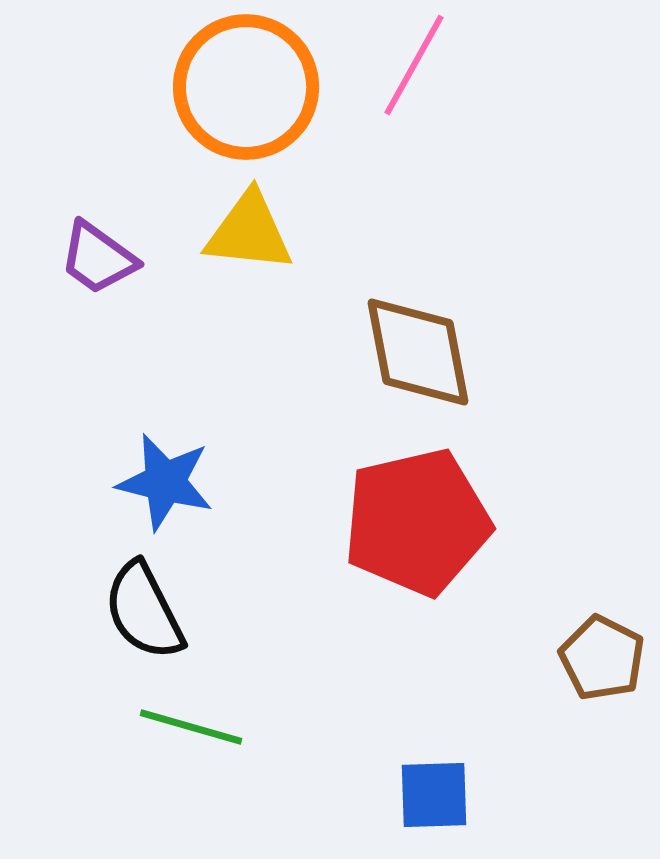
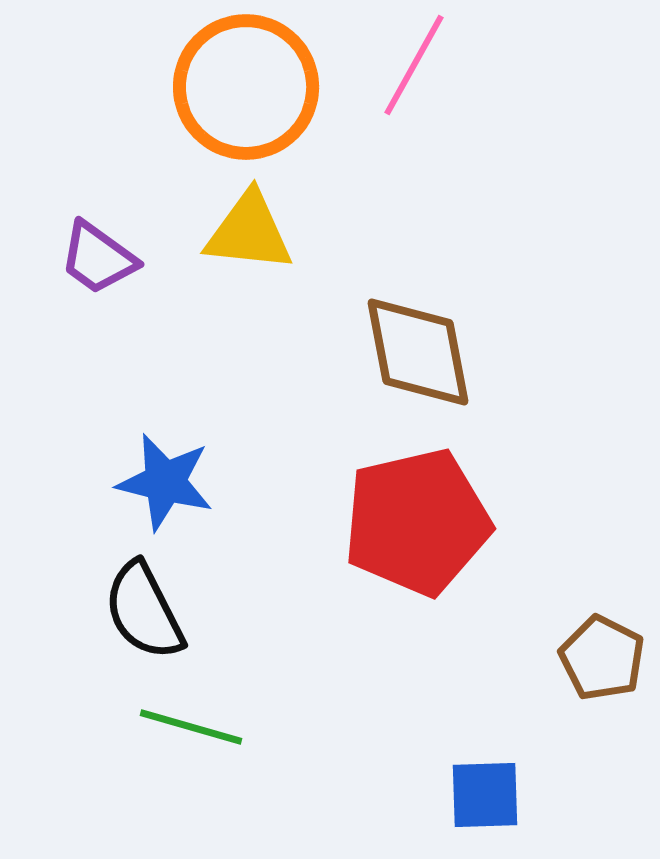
blue square: moved 51 px right
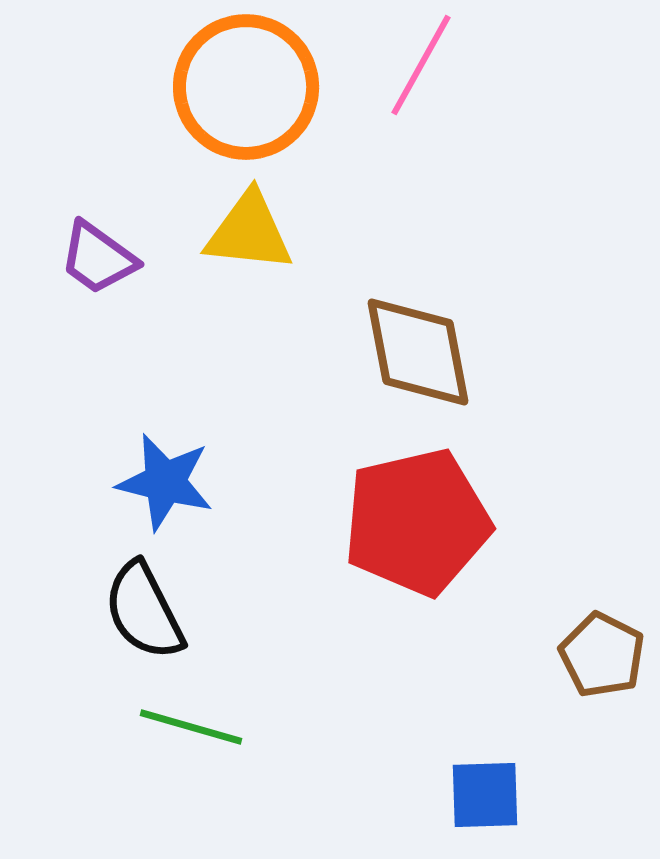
pink line: moved 7 px right
brown pentagon: moved 3 px up
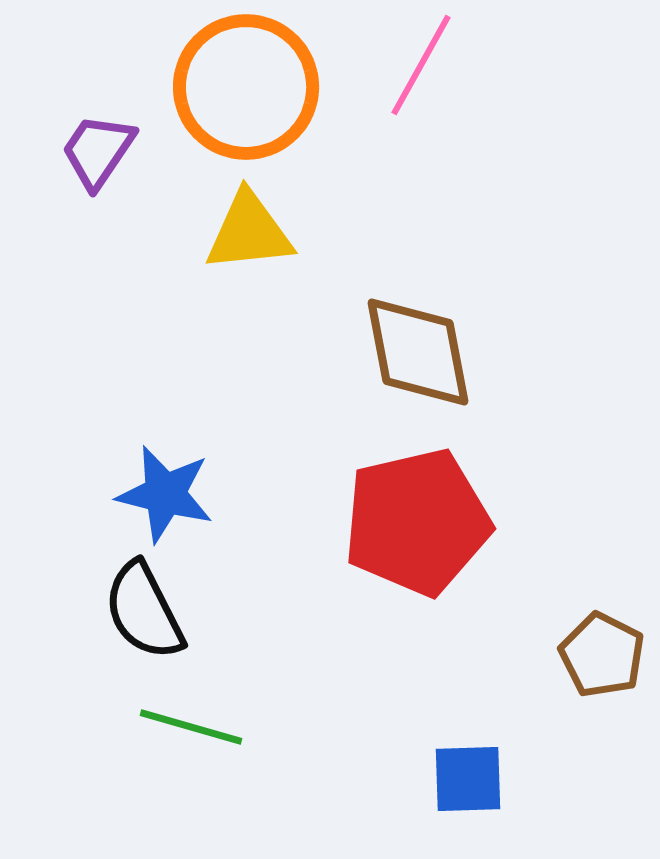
yellow triangle: rotated 12 degrees counterclockwise
purple trapezoid: moved 107 px up; rotated 88 degrees clockwise
blue star: moved 12 px down
blue square: moved 17 px left, 16 px up
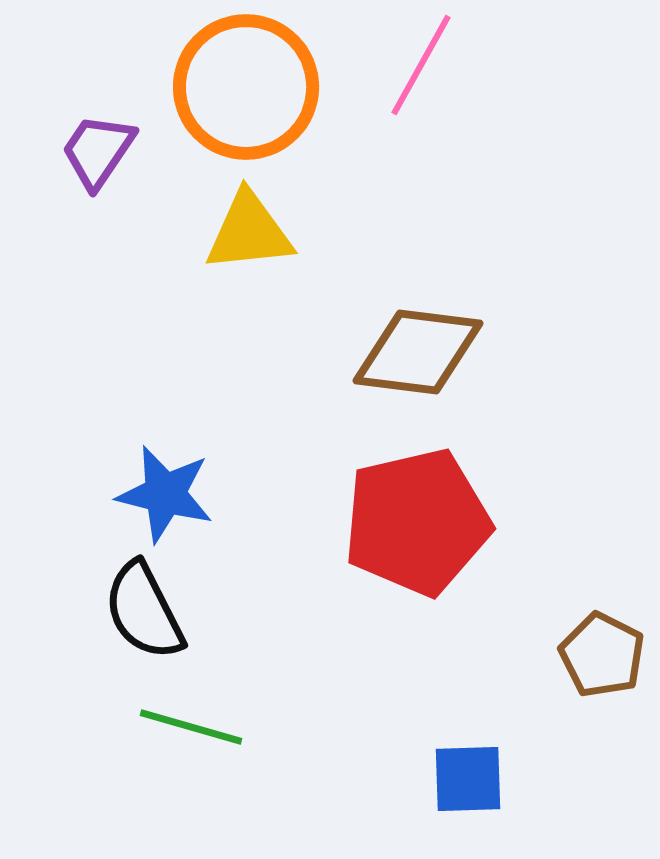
brown diamond: rotated 72 degrees counterclockwise
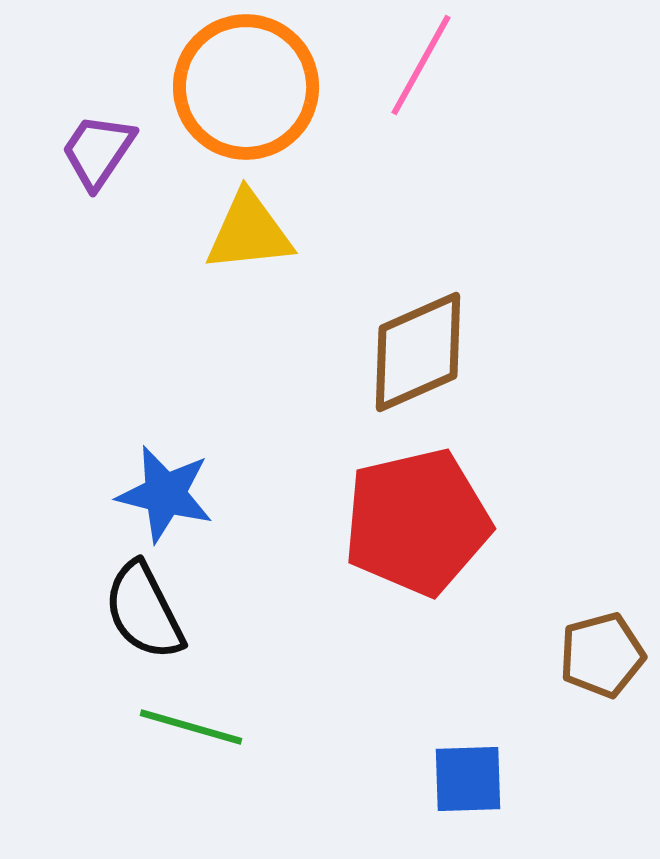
brown diamond: rotated 31 degrees counterclockwise
brown pentagon: rotated 30 degrees clockwise
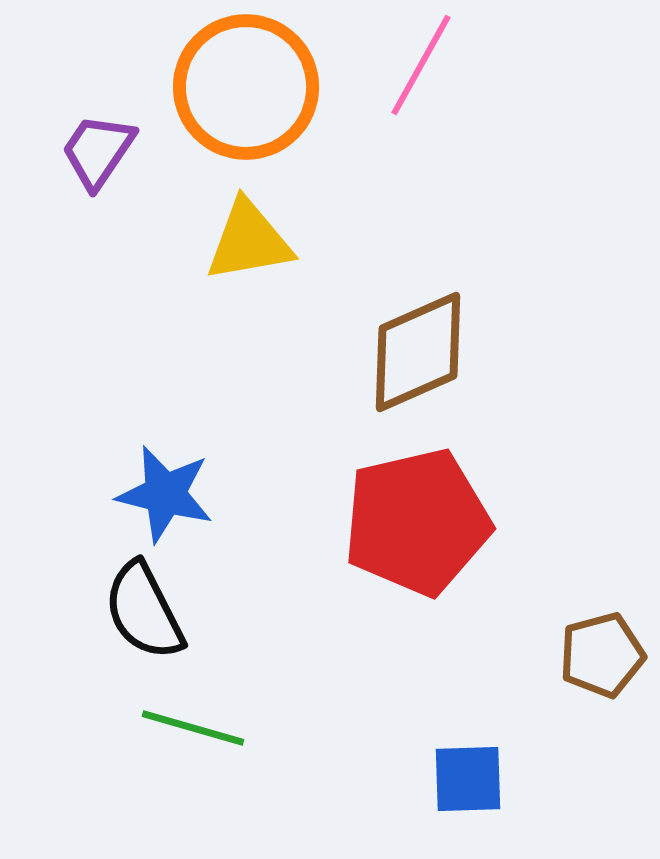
yellow triangle: moved 9 px down; rotated 4 degrees counterclockwise
green line: moved 2 px right, 1 px down
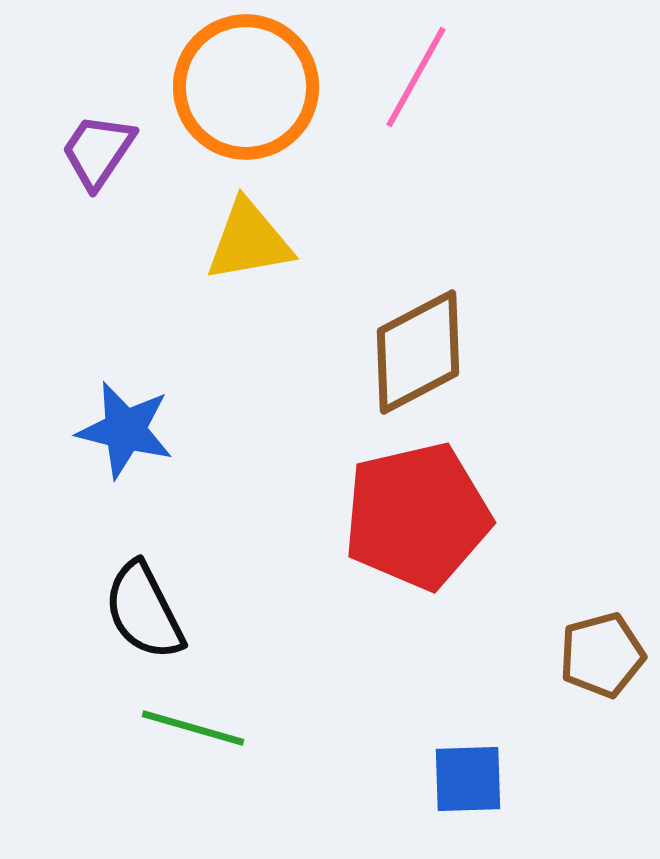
pink line: moved 5 px left, 12 px down
brown diamond: rotated 4 degrees counterclockwise
blue star: moved 40 px left, 64 px up
red pentagon: moved 6 px up
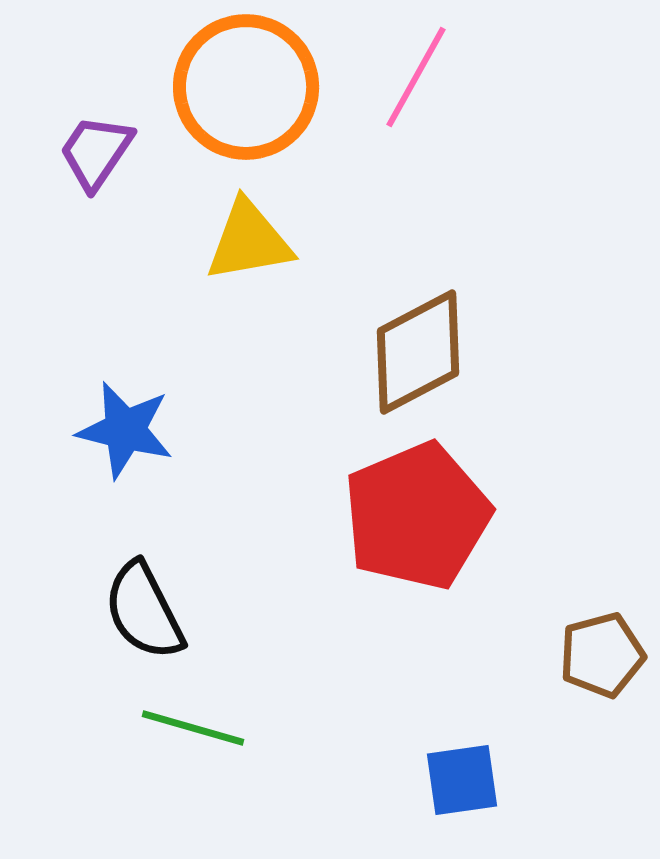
purple trapezoid: moved 2 px left, 1 px down
red pentagon: rotated 10 degrees counterclockwise
blue square: moved 6 px left, 1 px down; rotated 6 degrees counterclockwise
